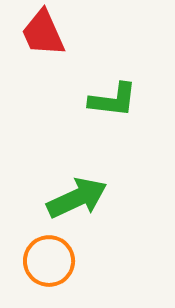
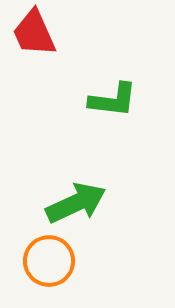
red trapezoid: moved 9 px left
green arrow: moved 1 px left, 5 px down
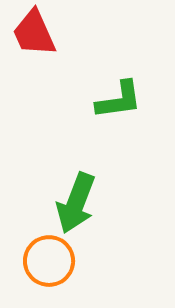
green L-shape: moved 6 px right; rotated 15 degrees counterclockwise
green arrow: rotated 136 degrees clockwise
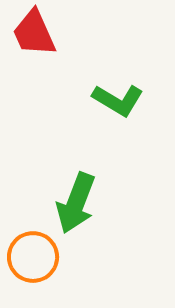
green L-shape: moved 1 px left; rotated 39 degrees clockwise
orange circle: moved 16 px left, 4 px up
